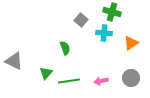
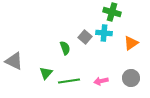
gray square: moved 4 px right, 17 px down
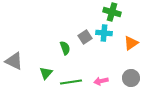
gray square: rotated 16 degrees clockwise
green line: moved 2 px right, 1 px down
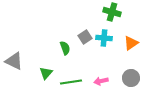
cyan cross: moved 5 px down
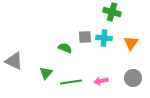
gray square: rotated 32 degrees clockwise
orange triangle: rotated 21 degrees counterclockwise
green semicircle: rotated 48 degrees counterclockwise
gray circle: moved 2 px right
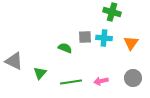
green triangle: moved 6 px left
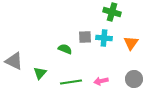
green semicircle: moved 1 px down
gray circle: moved 1 px right, 1 px down
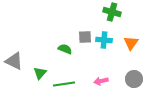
cyan cross: moved 2 px down
green line: moved 7 px left, 2 px down
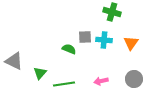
green semicircle: moved 4 px right
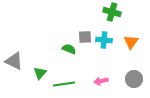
orange triangle: moved 1 px up
